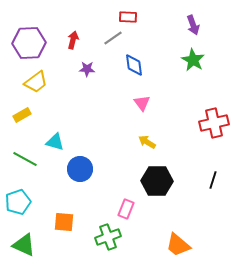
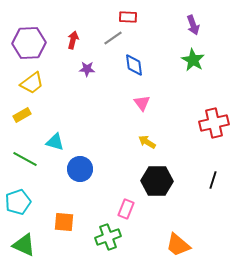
yellow trapezoid: moved 4 px left, 1 px down
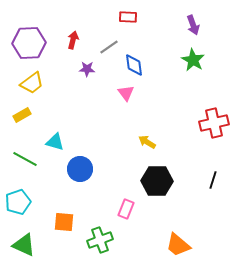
gray line: moved 4 px left, 9 px down
pink triangle: moved 16 px left, 10 px up
green cross: moved 8 px left, 3 px down
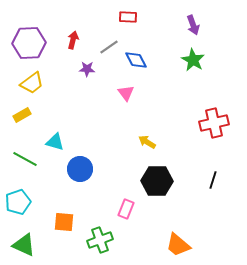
blue diamond: moved 2 px right, 5 px up; rotated 20 degrees counterclockwise
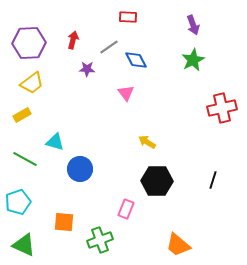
green star: rotated 15 degrees clockwise
red cross: moved 8 px right, 15 px up
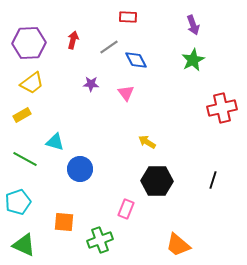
purple star: moved 4 px right, 15 px down
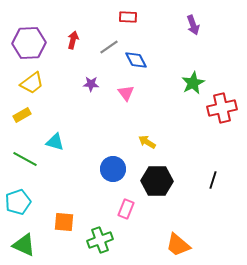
green star: moved 23 px down
blue circle: moved 33 px right
